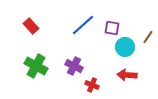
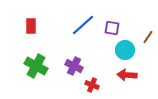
red rectangle: rotated 42 degrees clockwise
cyan circle: moved 3 px down
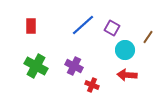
purple square: rotated 21 degrees clockwise
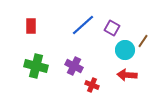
brown line: moved 5 px left, 4 px down
green cross: rotated 15 degrees counterclockwise
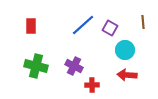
purple square: moved 2 px left
brown line: moved 19 px up; rotated 40 degrees counterclockwise
red cross: rotated 24 degrees counterclockwise
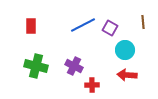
blue line: rotated 15 degrees clockwise
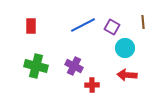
purple square: moved 2 px right, 1 px up
cyan circle: moved 2 px up
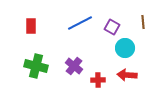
blue line: moved 3 px left, 2 px up
purple cross: rotated 12 degrees clockwise
red cross: moved 6 px right, 5 px up
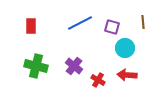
purple square: rotated 14 degrees counterclockwise
red cross: rotated 32 degrees clockwise
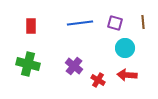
blue line: rotated 20 degrees clockwise
purple square: moved 3 px right, 4 px up
green cross: moved 8 px left, 2 px up
